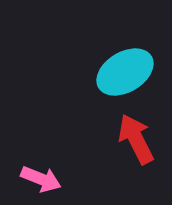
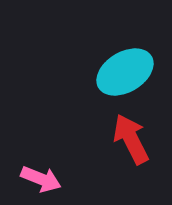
red arrow: moved 5 px left
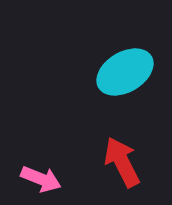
red arrow: moved 9 px left, 23 px down
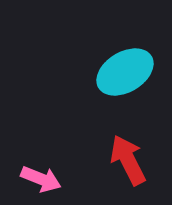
red arrow: moved 6 px right, 2 px up
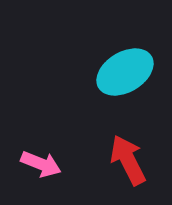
pink arrow: moved 15 px up
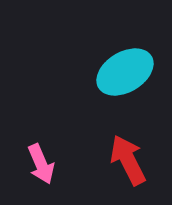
pink arrow: rotated 45 degrees clockwise
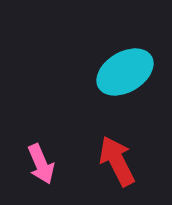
red arrow: moved 11 px left, 1 px down
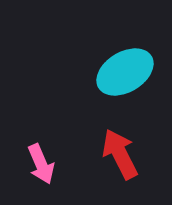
red arrow: moved 3 px right, 7 px up
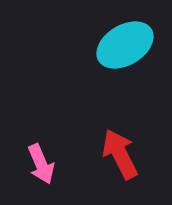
cyan ellipse: moved 27 px up
